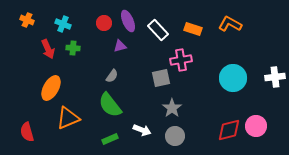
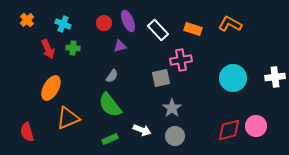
orange cross: rotated 24 degrees clockwise
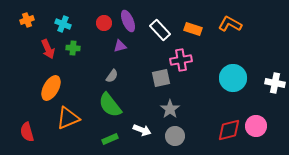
orange cross: rotated 24 degrees clockwise
white rectangle: moved 2 px right
white cross: moved 6 px down; rotated 18 degrees clockwise
gray star: moved 2 px left, 1 px down
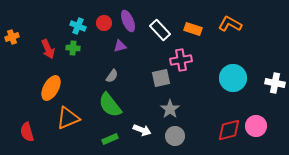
orange cross: moved 15 px left, 17 px down
cyan cross: moved 15 px right, 2 px down
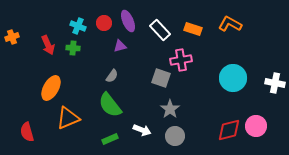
red arrow: moved 4 px up
gray square: rotated 30 degrees clockwise
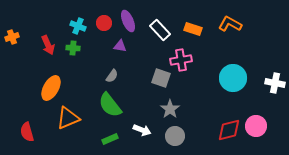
purple triangle: rotated 24 degrees clockwise
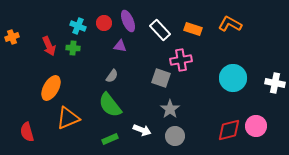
red arrow: moved 1 px right, 1 px down
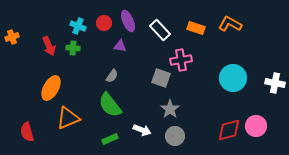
orange rectangle: moved 3 px right, 1 px up
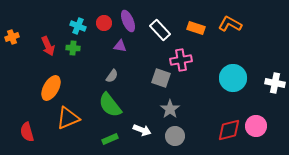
red arrow: moved 1 px left
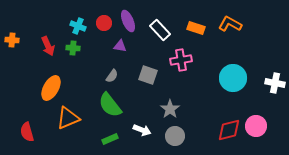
orange cross: moved 3 px down; rotated 24 degrees clockwise
gray square: moved 13 px left, 3 px up
